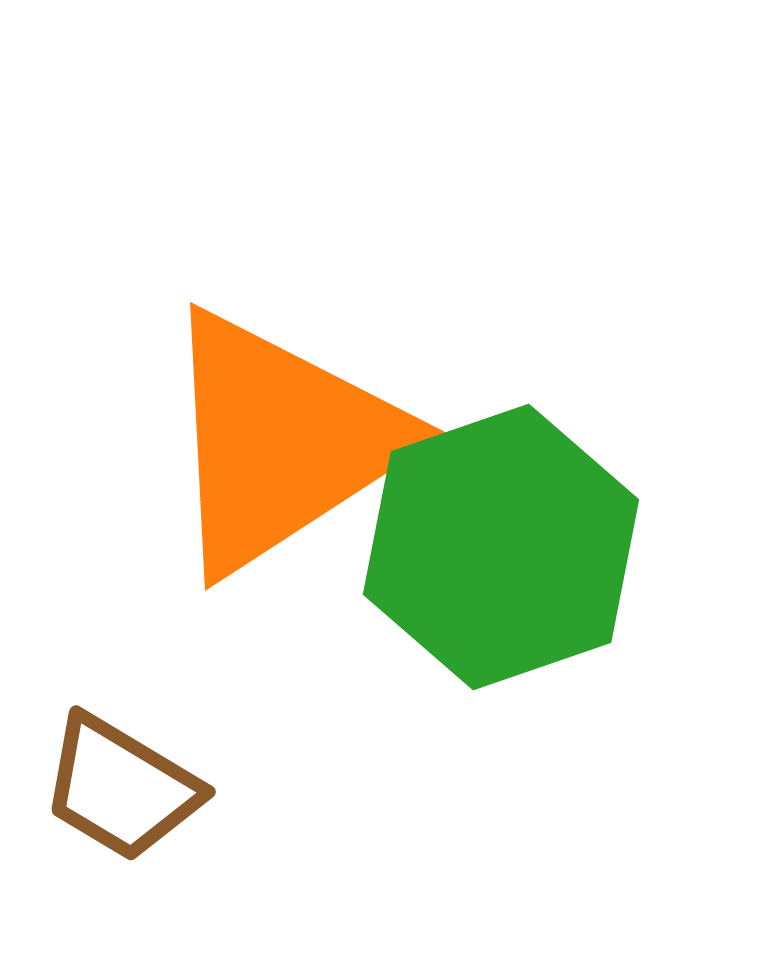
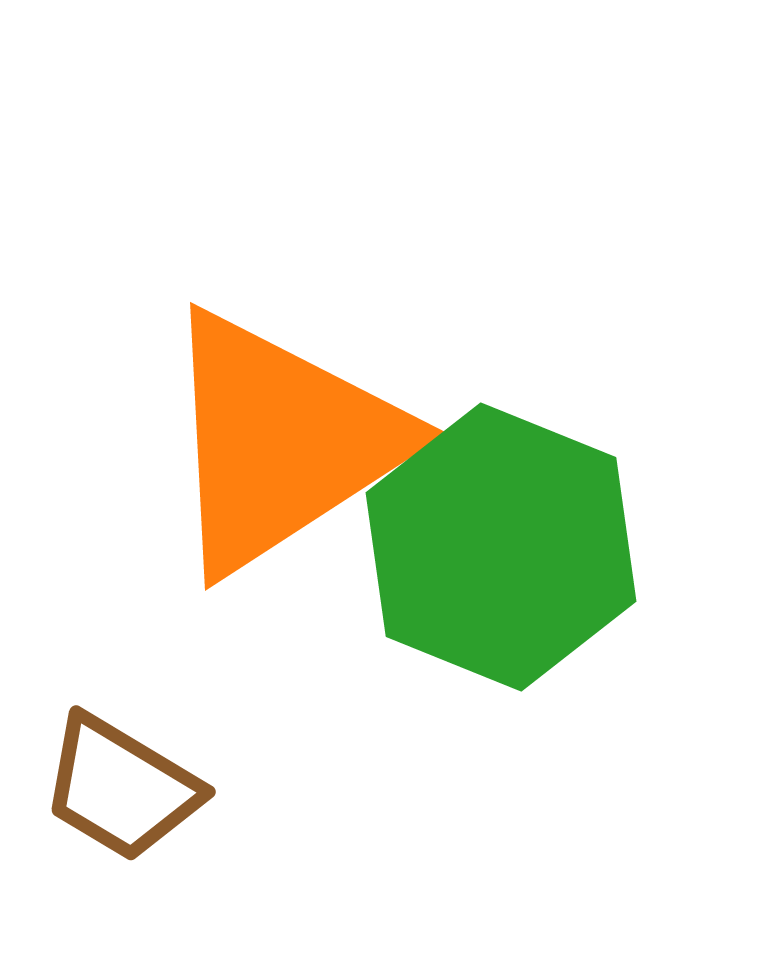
green hexagon: rotated 19 degrees counterclockwise
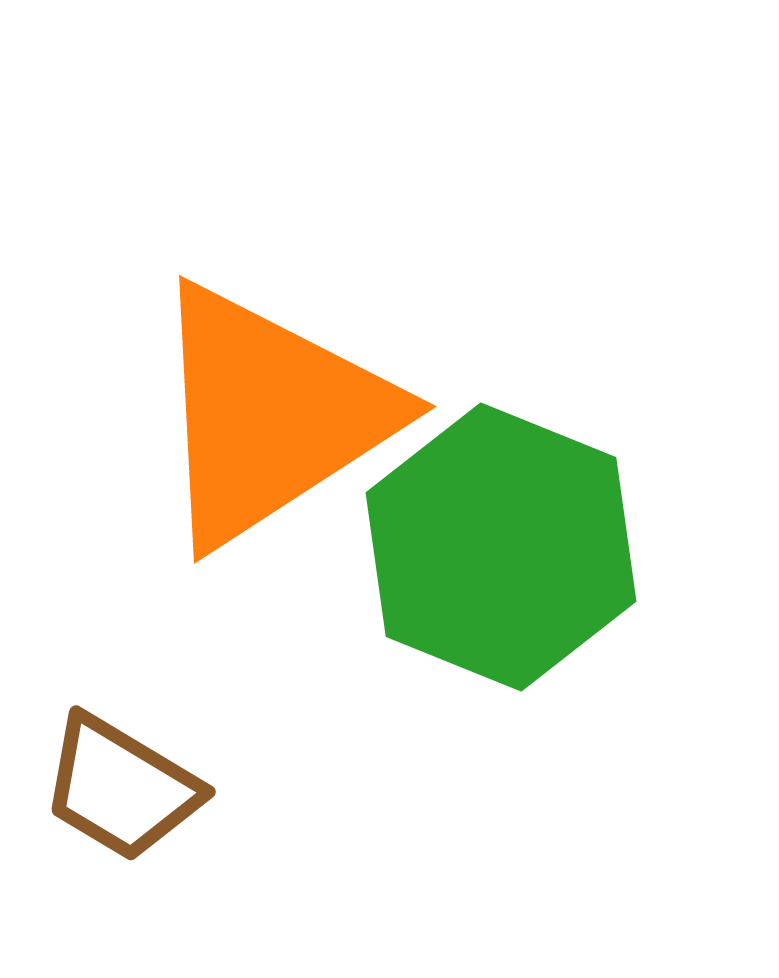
orange triangle: moved 11 px left, 27 px up
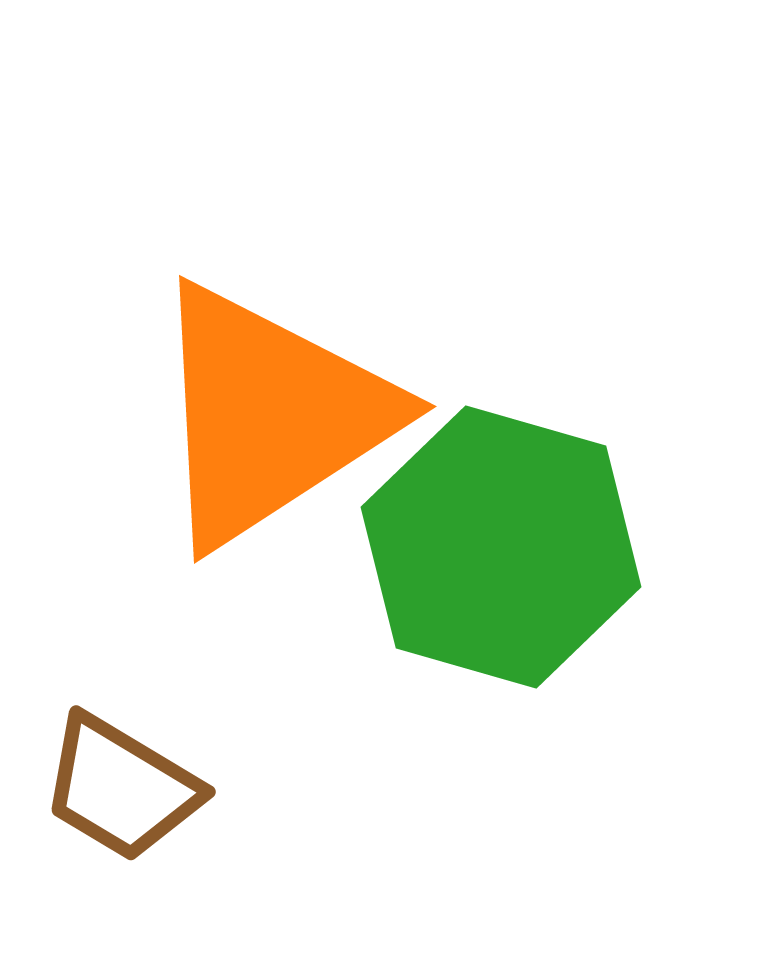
green hexagon: rotated 6 degrees counterclockwise
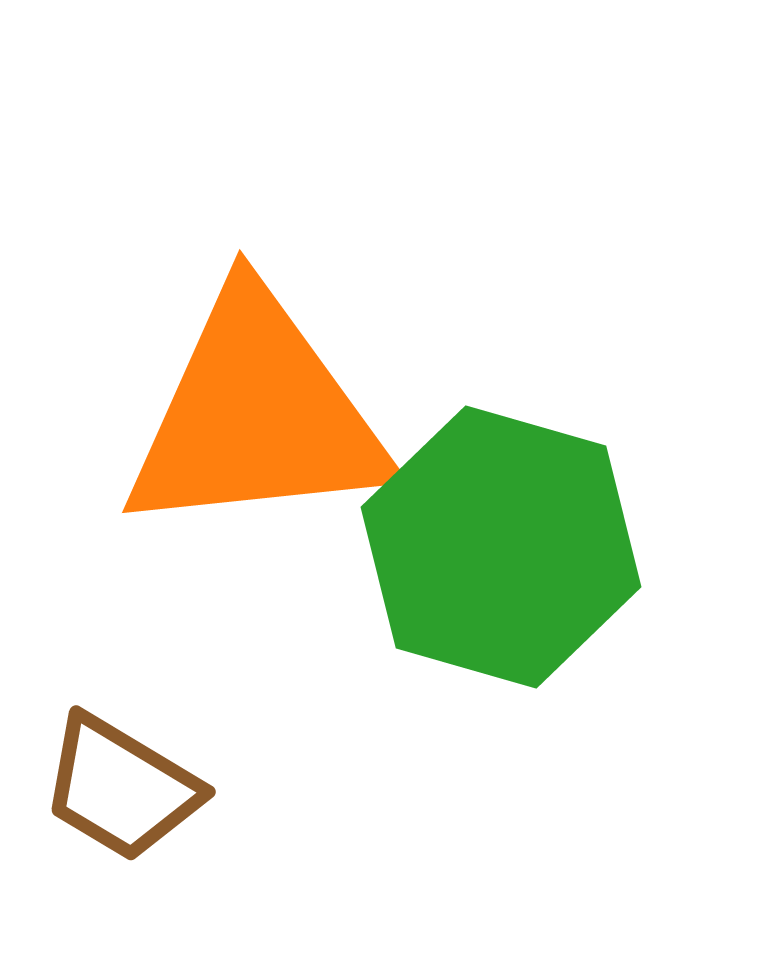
orange triangle: moved 13 px left; rotated 27 degrees clockwise
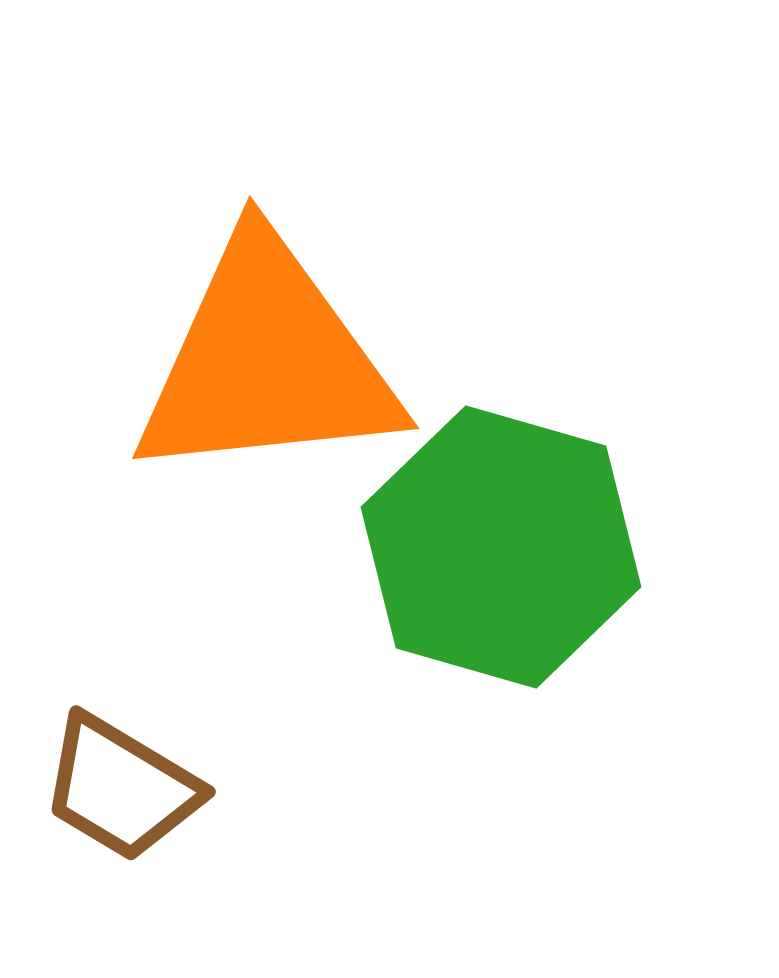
orange triangle: moved 10 px right, 54 px up
